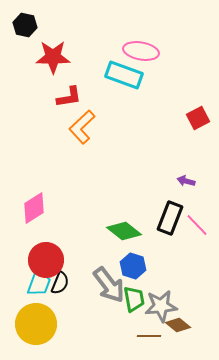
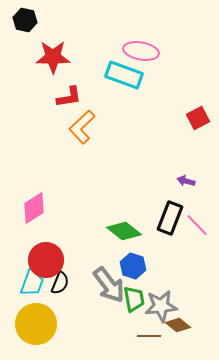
black hexagon: moved 5 px up
cyan trapezoid: moved 7 px left
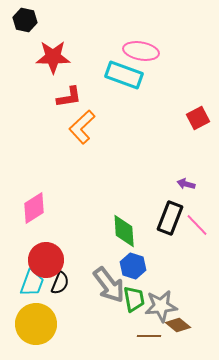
purple arrow: moved 3 px down
green diamond: rotated 48 degrees clockwise
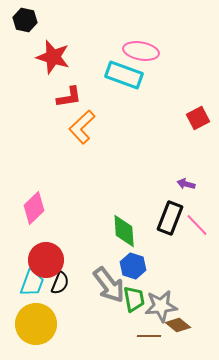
red star: rotated 16 degrees clockwise
pink diamond: rotated 12 degrees counterclockwise
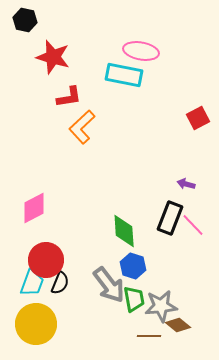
cyan rectangle: rotated 9 degrees counterclockwise
pink diamond: rotated 16 degrees clockwise
pink line: moved 4 px left
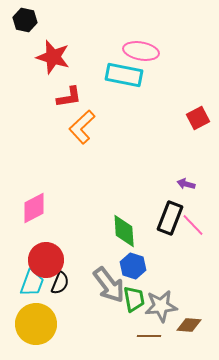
brown diamond: moved 11 px right; rotated 35 degrees counterclockwise
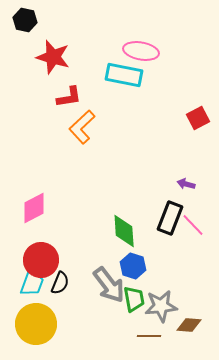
red circle: moved 5 px left
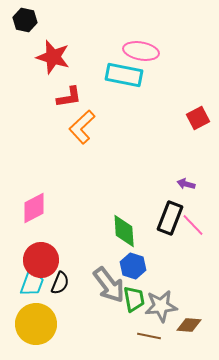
brown line: rotated 10 degrees clockwise
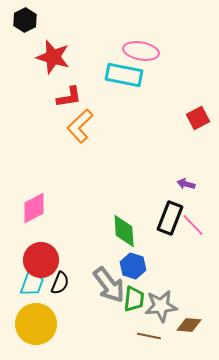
black hexagon: rotated 20 degrees clockwise
orange L-shape: moved 2 px left, 1 px up
green trapezoid: rotated 16 degrees clockwise
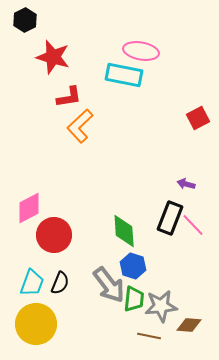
pink diamond: moved 5 px left
red circle: moved 13 px right, 25 px up
